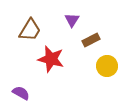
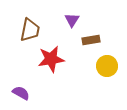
brown trapezoid: rotated 20 degrees counterclockwise
brown rectangle: rotated 18 degrees clockwise
red star: rotated 24 degrees counterclockwise
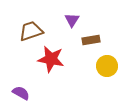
brown trapezoid: moved 1 px right, 1 px down; rotated 120 degrees counterclockwise
red star: rotated 20 degrees clockwise
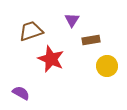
red star: rotated 12 degrees clockwise
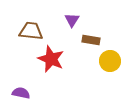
brown trapezoid: rotated 25 degrees clockwise
brown rectangle: rotated 18 degrees clockwise
yellow circle: moved 3 px right, 5 px up
purple semicircle: rotated 18 degrees counterclockwise
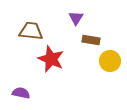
purple triangle: moved 4 px right, 2 px up
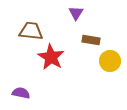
purple triangle: moved 5 px up
red star: moved 2 px up; rotated 8 degrees clockwise
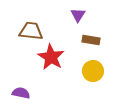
purple triangle: moved 2 px right, 2 px down
yellow circle: moved 17 px left, 10 px down
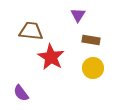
yellow circle: moved 3 px up
purple semicircle: rotated 138 degrees counterclockwise
